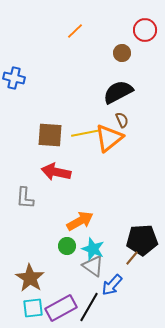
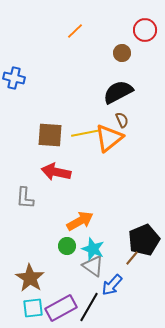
black pentagon: moved 2 px right; rotated 20 degrees counterclockwise
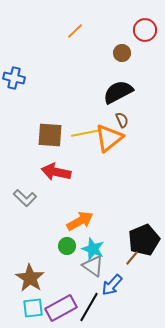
gray L-shape: rotated 50 degrees counterclockwise
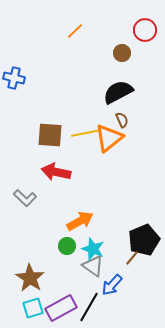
cyan square: rotated 10 degrees counterclockwise
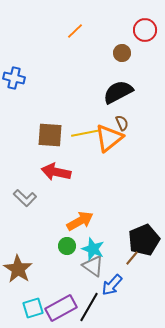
brown semicircle: moved 3 px down
brown star: moved 12 px left, 9 px up
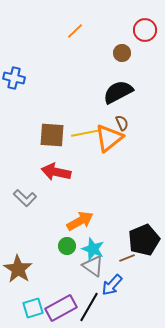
brown square: moved 2 px right
brown line: moved 5 px left; rotated 28 degrees clockwise
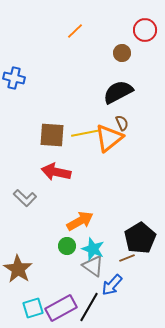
black pentagon: moved 4 px left, 2 px up; rotated 8 degrees counterclockwise
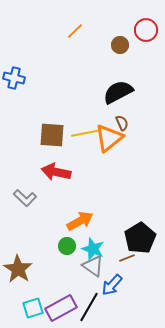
red circle: moved 1 px right
brown circle: moved 2 px left, 8 px up
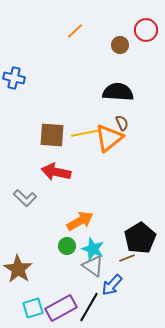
black semicircle: rotated 32 degrees clockwise
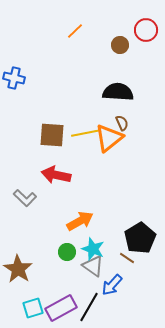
red arrow: moved 3 px down
green circle: moved 6 px down
brown line: rotated 56 degrees clockwise
